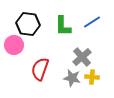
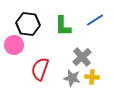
blue line: moved 3 px right, 2 px up
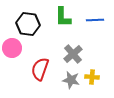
blue line: rotated 30 degrees clockwise
green L-shape: moved 9 px up
pink circle: moved 2 px left, 3 px down
gray cross: moved 9 px left, 3 px up
gray star: moved 1 px left, 2 px down
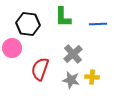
blue line: moved 3 px right, 4 px down
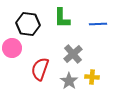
green L-shape: moved 1 px left, 1 px down
gray star: moved 2 px left, 1 px down; rotated 24 degrees clockwise
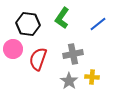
green L-shape: rotated 35 degrees clockwise
blue line: rotated 36 degrees counterclockwise
pink circle: moved 1 px right, 1 px down
gray cross: rotated 30 degrees clockwise
red semicircle: moved 2 px left, 10 px up
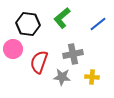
green L-shape: rotated 15 degrees clockwise
red semicircle: moved 1 px right, 3 px down
gray star: moved 7 px left, 4 px up; rotated 30 degrees counterclockwise
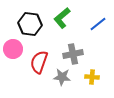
black hexagon: moved 2 px right
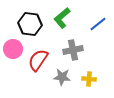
gray cross: moved 4 px up
red semicircle: moved 1 px left, 2 px up; rotated 15 degrees clockwise
yellow cross: moved 3 px left, 2 px down
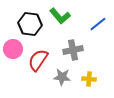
green L-shape: moved 2 px left, 2 px up; rotated 90 degrees counterclockwise
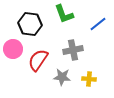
green L-shape: moved 4 px right, 2 px up; rotated 20 degrees clockwise
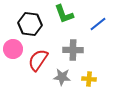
gray cross: rotated 12 degrees clockwise
